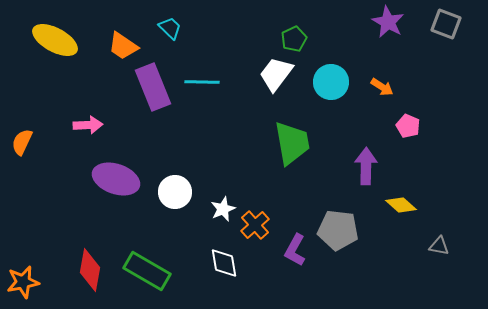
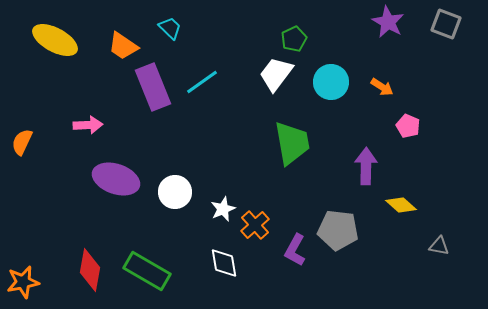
cyan line: rotated 36 degrees counterclockwise
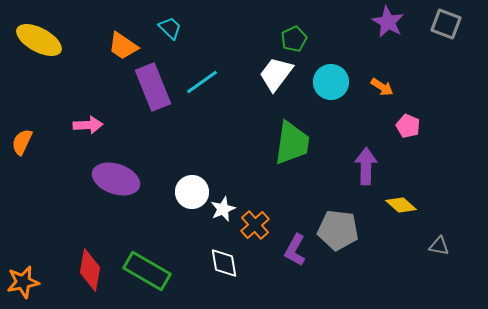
yellow ellipse: moved 16 px left
green trapezoid: rotated 18 degrees clockwise
white circle: moved 17 px right
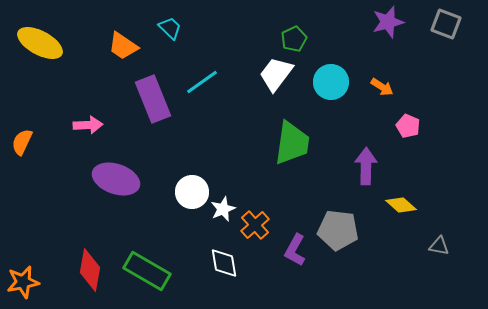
purple star: rotated 28 degrees clockwise
yellow ellipse: moved 1 px right, 3 px down
purple rectangle: moved 12 px down
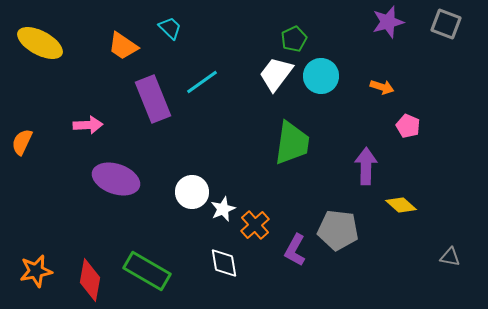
cyan circle: moved 10 px left, 6 px up
orange arrow: rotated 15 degrees counterclockwise
gray triangle: moved 11 px right, 11 px down
red diamond: moved 10 px down
orange star: moved 13 px right, 11 px up
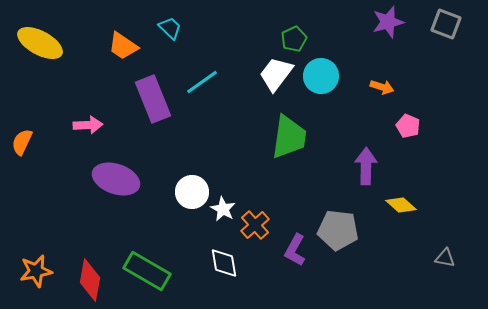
green trapezoid: moved 3 px left, 6 px up
white star: rotated 20 degrees counterclockwise
gray triangle: moved 5 px left, 1 px down
